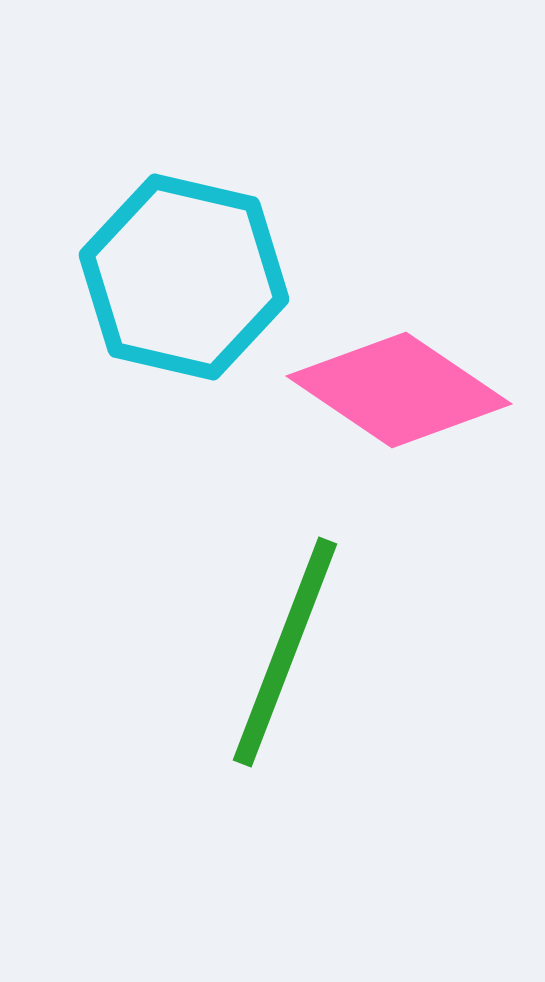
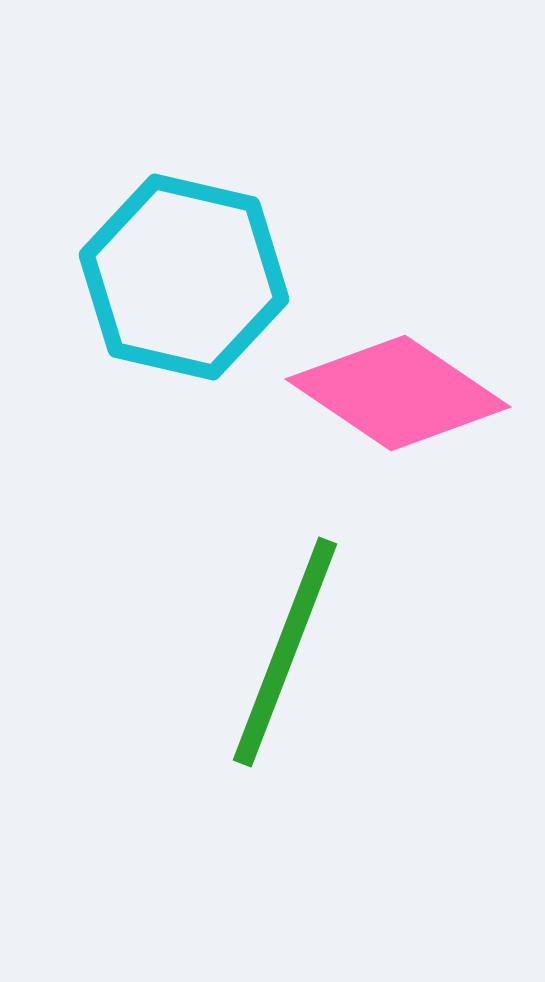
pink diamond: moved 1 px left, 3 px down
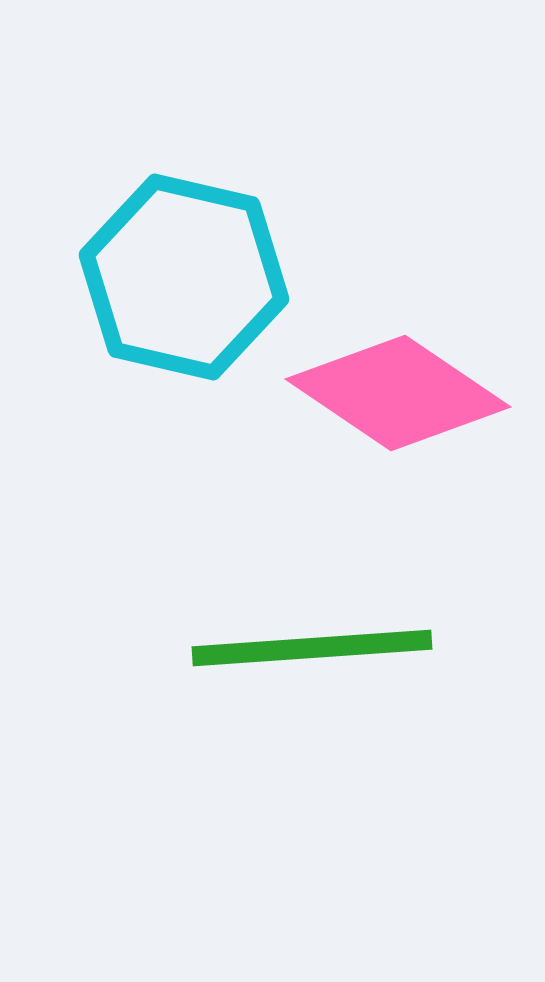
green line: moved 27 px right, 4 px up; rotated 65 degrees clockwise
